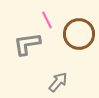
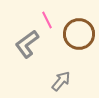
gray L-shape: rotated 28 degrees counterclockwise
gray arrow: moved 3 px right, 1 px up
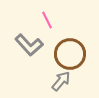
brown circle: moved 9 px left, 20 px down
gray L-shape: moved 2 px right, 1 px down; rotated 96 degrees counterclockwise
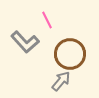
gray L-shape: moved 4 px left, 3 px up
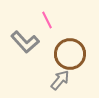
gray arrow: moved 1 px left, 1 px up
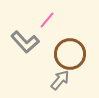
pink line: rotated 66 degrees clockwise
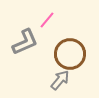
gray L-shape: rotated 72 degrees counterclockwise
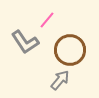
gray L-shape: rotated 80 degrees clockwise
brown circle: moved 4 px up
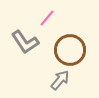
pink line: moved 2 px up
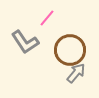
gray arrow: moved 16 px right, 7 px up
